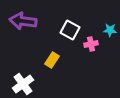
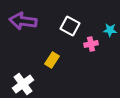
white square: moved 4 px up
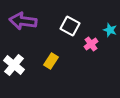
cyan star: rotated 16 degrees clockwise
pink cross: rotated 24 degrees counterclockwise
yellow rectangle: moved 1 px left, 1 px down
white cross: moved 9 px left, 19 px up; rotated 15 degrees counterclockwise
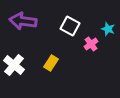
cyan star: moved 2 px left, 1 px up
yellow rectangle: moved 2 px down
